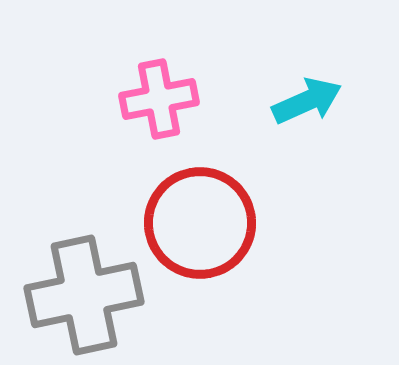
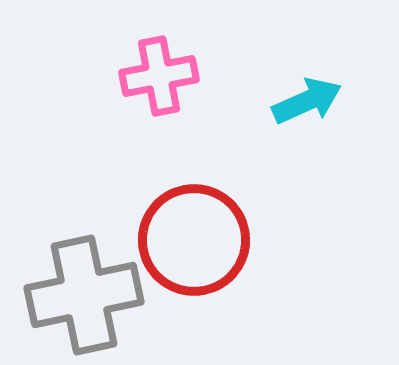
pink cross: moved 23 px up
red circle: moved 6 px left, 17 px down
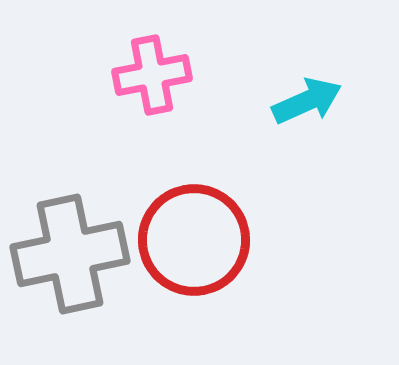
pink cross: moved 7 px left, 1 px up
gray cross: moved 14 px left, 41 px up
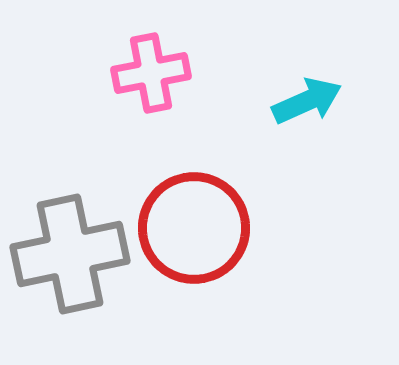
pink cross: moved 1 px left, 2 px up
red circle: moved 12 px up
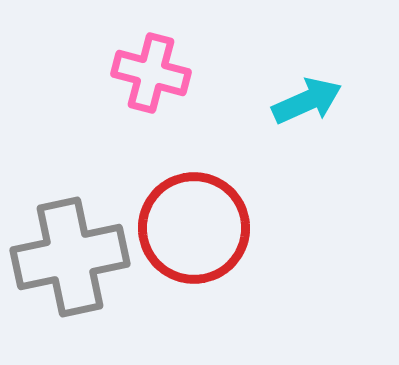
pink cross: rotated 26 degrees clockwise
gray cross: moved 3 px down
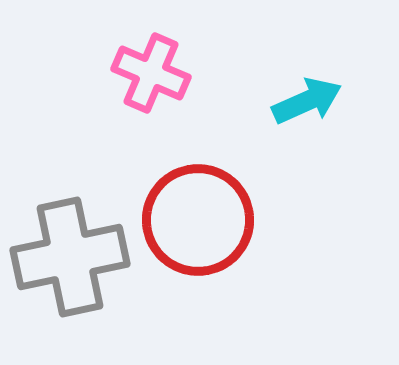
pink cross: rotated 8 degrees clockwise
red circle: moved 4 px right, 8 px up
